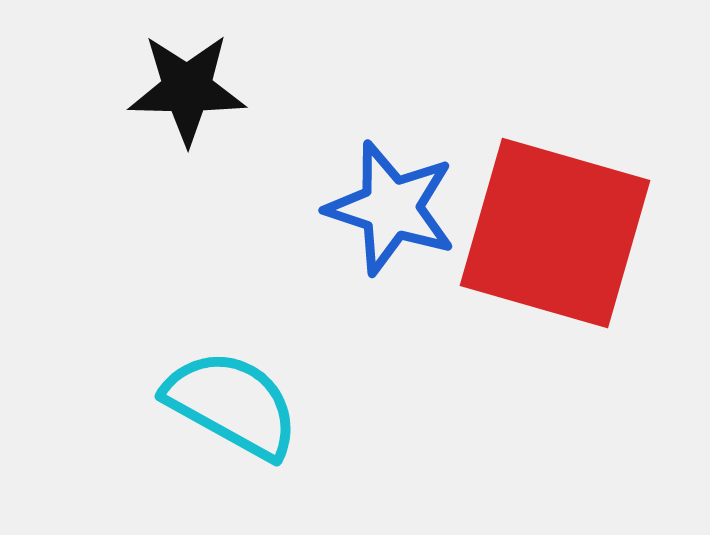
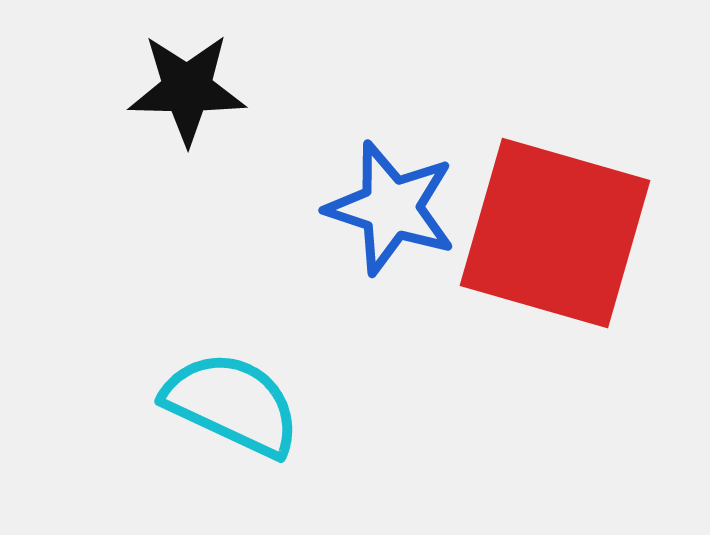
cyan semicircle: rotated 4 degrees counterclockwise
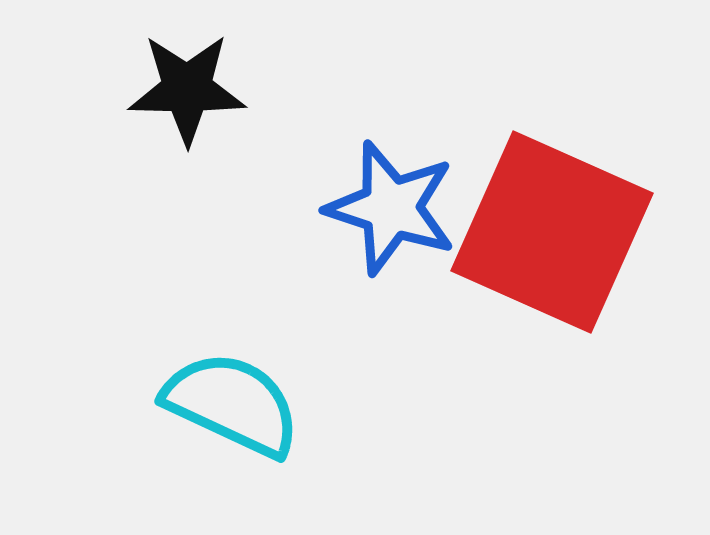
red square: moved 3 px left, 1 px up; rotated 8 degrees clockwise
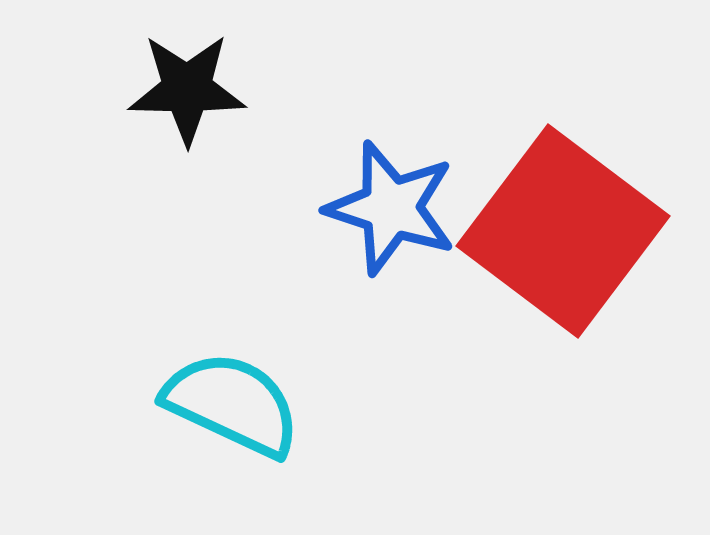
red square: moved 11 px right, 1 px up; rotated 13 degrees clockwise
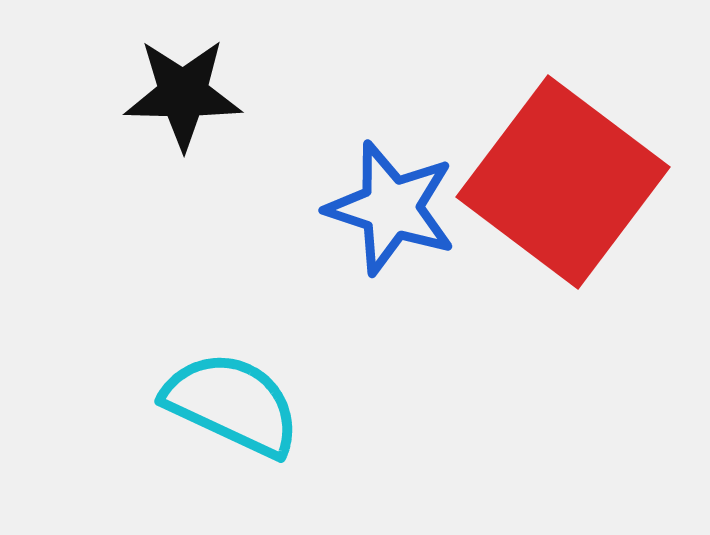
black star: moved 4 px left, 5 px down
red square: moved 49 px up
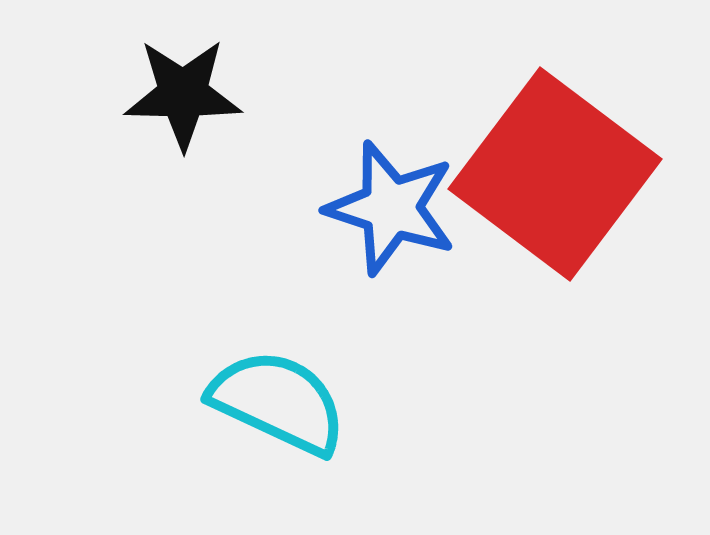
red square: moved 8 px left, 8 px up
cyan semicircle: moved 46 px right, 2 px up
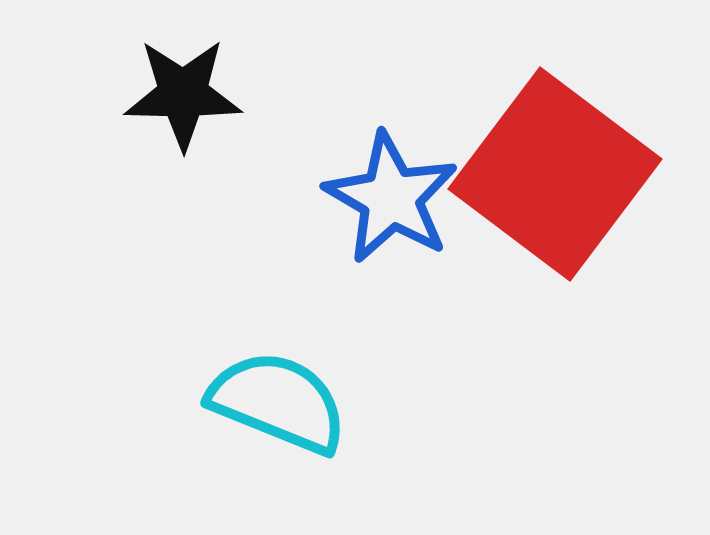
blue star: moved 10 px up; rotated 12 degrees clockwise
cyan semicircle: rotated 3 degrees counterclockwise
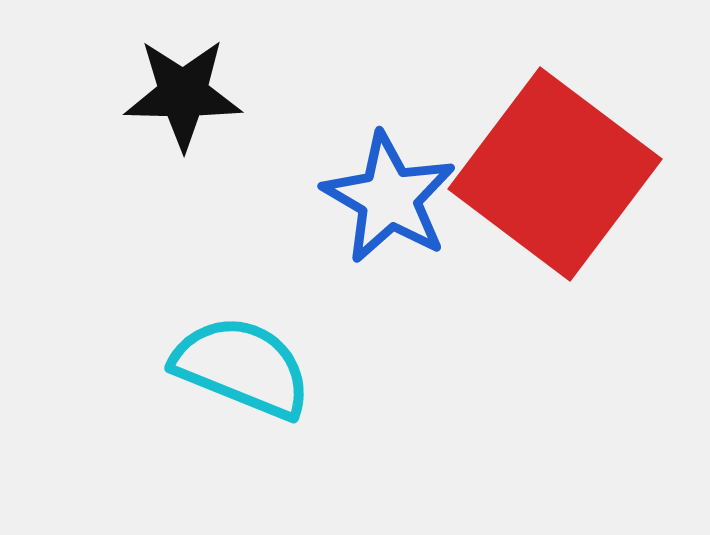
blue star: moved 2 px left
cyan semicircle: moved 36 px left, 35 px up
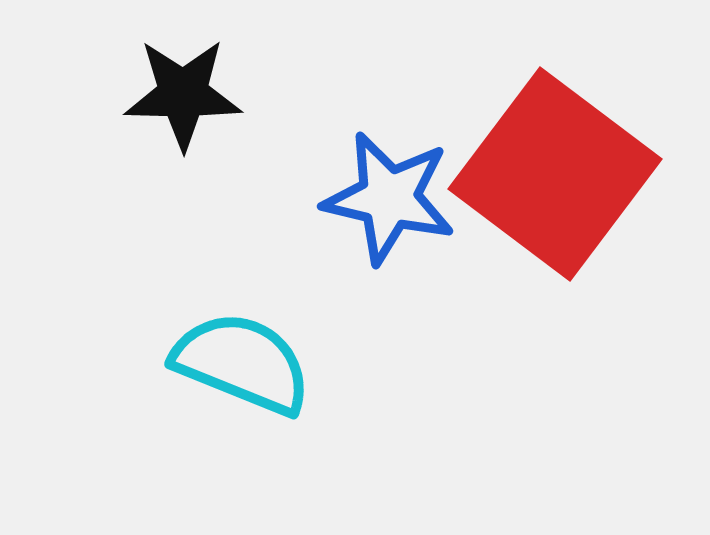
blue star: rotated 17 degrees counterclockwise
cyan semicircle: moved 4 px up
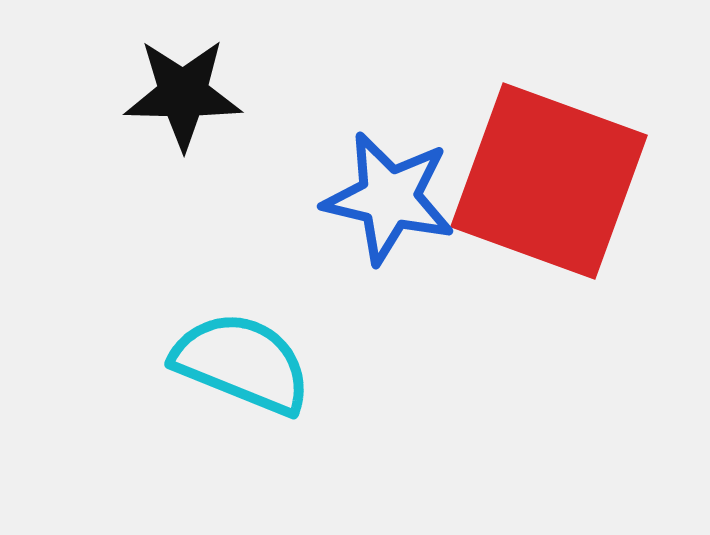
red square: moved 6 px left, 7 px down; rotated 17 degrees counterclockwise
